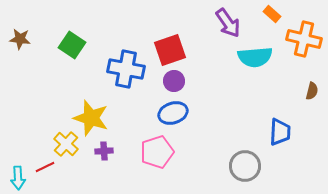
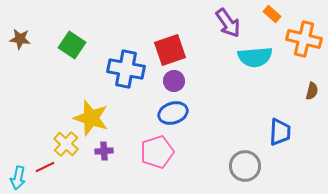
cyan arrow: rotated 15 degrees clockwise
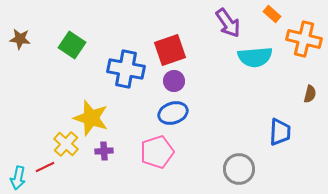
brown semicircle: moved 2 px left, 3 px down
gray circle: moved 6 px left, 3 px down
